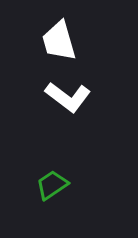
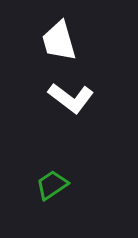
white L-shape: moved 3 px right, 1 px down
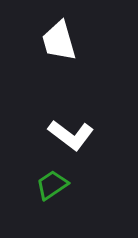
white L-shape: moved 37 px down
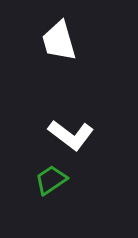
green trapezoid: moved 1 px left, 5 px up
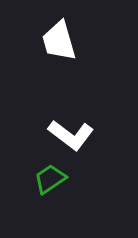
green trapezoid: moved 1 px left, 1 px up
